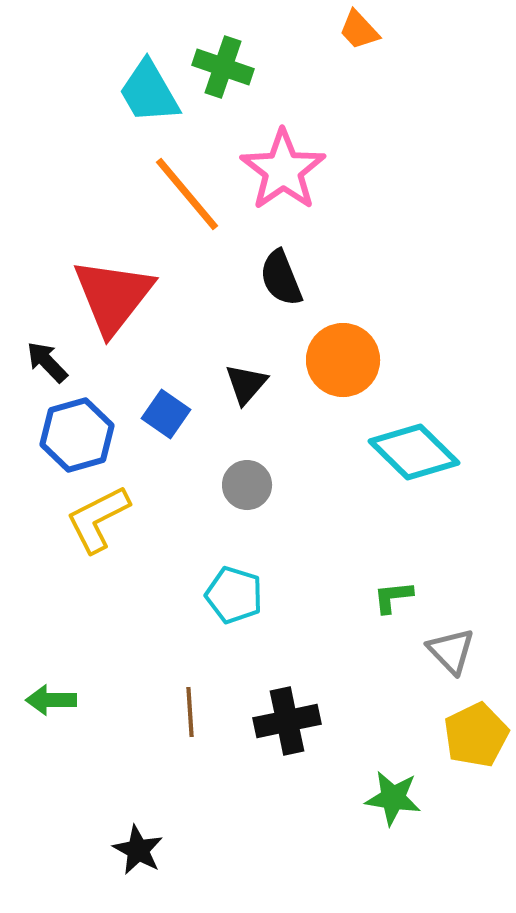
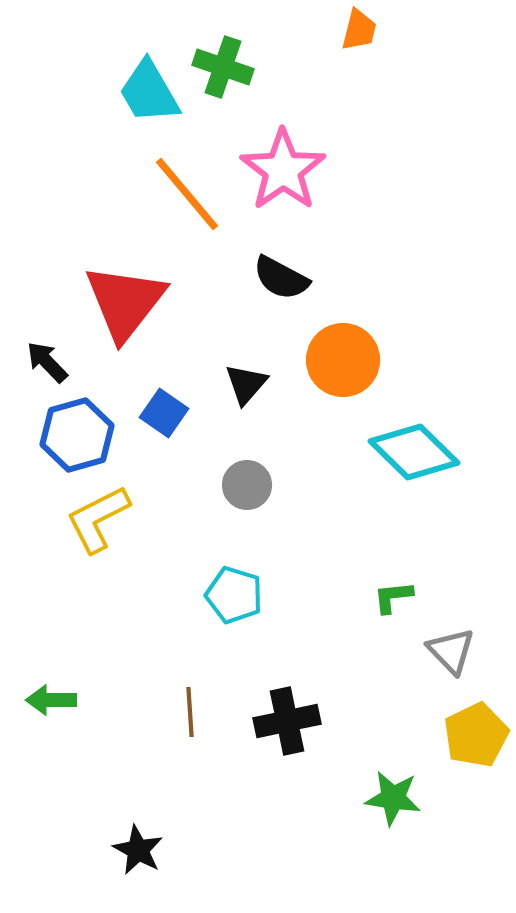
orange trapezoid: rotated 123 degrees counterclockwise
black semicircle: rotated 40 degrees counterclockwise
red triangle: moved 12 px right, 6 px down
blue square: moved 2 px left, 1 px up
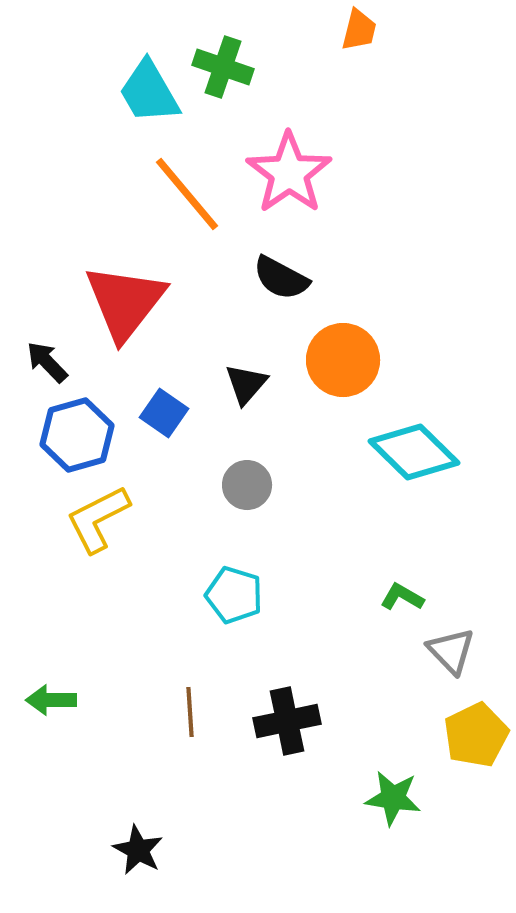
pink star: moved 6 px right, 3 px down
green L-shape: moved 9 px right; rotated 36 degrees clockwise
